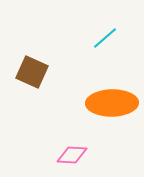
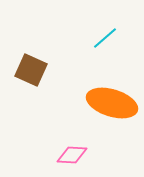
brown square: moved 1 px left, 2 px up
orange ellipse: rotated 18 degrees clockwise
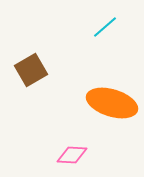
cyan line: moved 11 px up
brown square: rotated 36 degrees clockwise
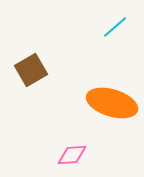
cyan line: moved 10 px right
pink diamond: rotated 8 degrees counterclockwise
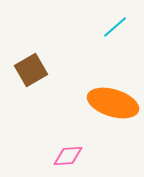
orange ellipse: moved 1 px right
pink diamond: moved 4 px left, 1 px down
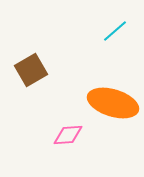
cyan line: moved 4 px down
pink diamond: moved 21 px up
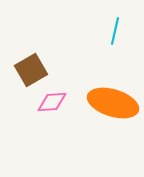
cyan line: rotated 36 degrees counterclockwise
pink diamond: moved 16 px left, 33 px up
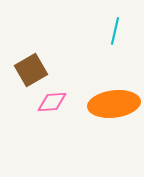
orange ellipse: moved 1 px right, 1 px down; rotated 24 degrees counterclockwise
